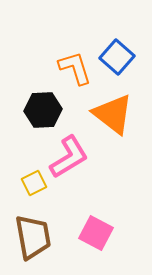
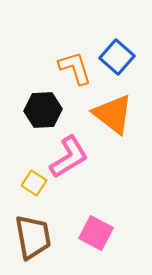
yellow square: rotated 30 degrees counterclockwise
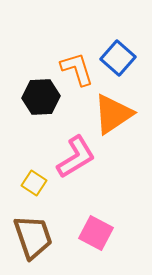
blue square: moved 1 px right, 1 px down
orange L-shape: moved 2 px right, 1 px down
black hexagon: moved 2 px left, 13 px up
orange triangle: rotated 48 degrees clockwise
pink L-shape: moved 7 px right
brown trapezoid: rotated 9 degrees counterclockwise
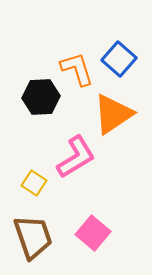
blue square: moved 1 px right, 1 px down
pink square: moved 3 px left; rotated 12 degrees clockwise
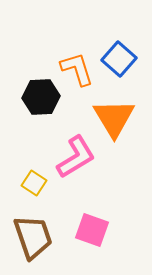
orange triangle: moved 1 px right, 4 px down; rotated 27 degrees counterclockwise
pink square: moved 1 px left, 3 px up; rotated 20 degrees counterclockwise
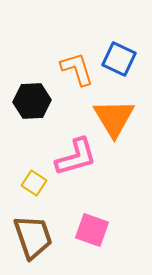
blue square: rotated 16 degrees counterclockwise
black hexagon: moved 9 px left, 4 px down
pink L-shape: rotated 15 degrees clockwise
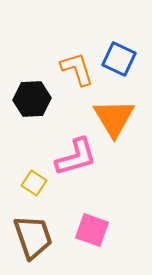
black hexagon: moved 2 px up
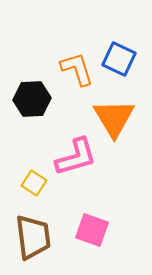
brown trapezoid: rotated 12 degrees clockwise
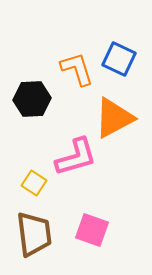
orange triangle: rotated 33 degrees clockwise
brown trapezoid: moved 1 px right, 3 px up
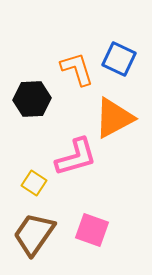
brown trapezoid: rotated 138 degrees counterclockwise
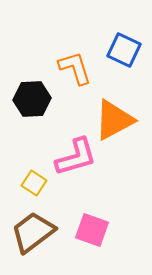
blue square: moved 5 px right, 9 px up
orange L-shape: moved 2 px left, 1 px up
orange triangle: moved 2 px down
brown trapezoid: moved 1 px left, 2 px up; rotated 18 degrees clockwise
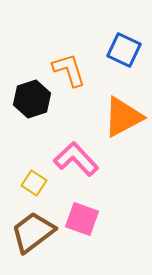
orange L-shape: moved 6 px left, 2 px down
black hexagon: rotated 15 degrees counterclockwise
orange triangle: moved 9 px right, 3 px up
pink L-shape: moved 2 px down; rotated 117 degrees counterclockwise
pink square: moved 10 px left, 11 px up
